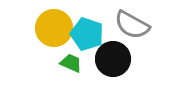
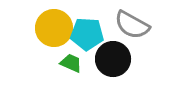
cyan pentagon: rotated 16 degrees counterclockwise
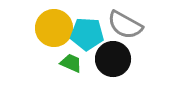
gray semicircle: moved 7 px left
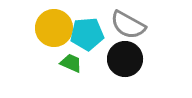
gray semicircle: moved 3 px right
cyan pentagon: rotated 8 degrees counterclockwise
black circle: moved 12 px right
